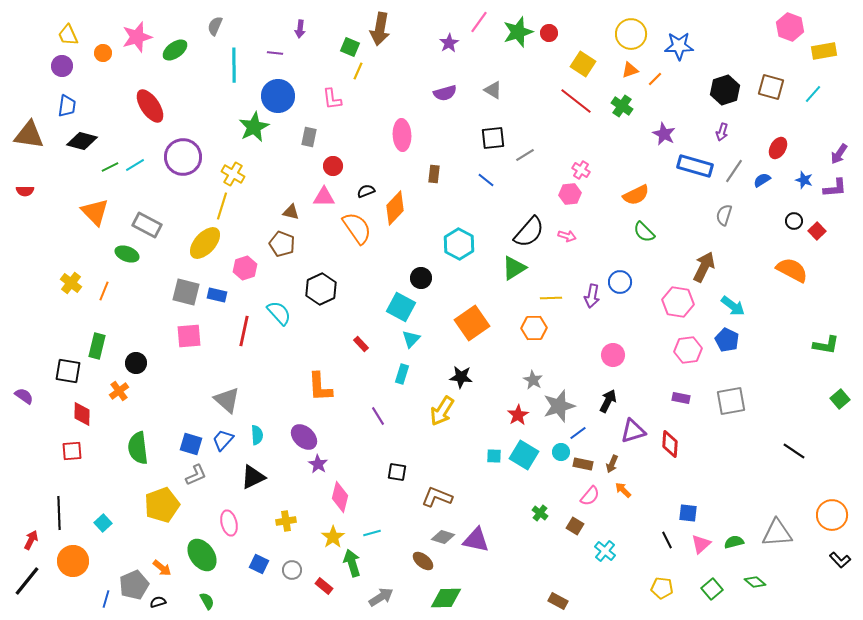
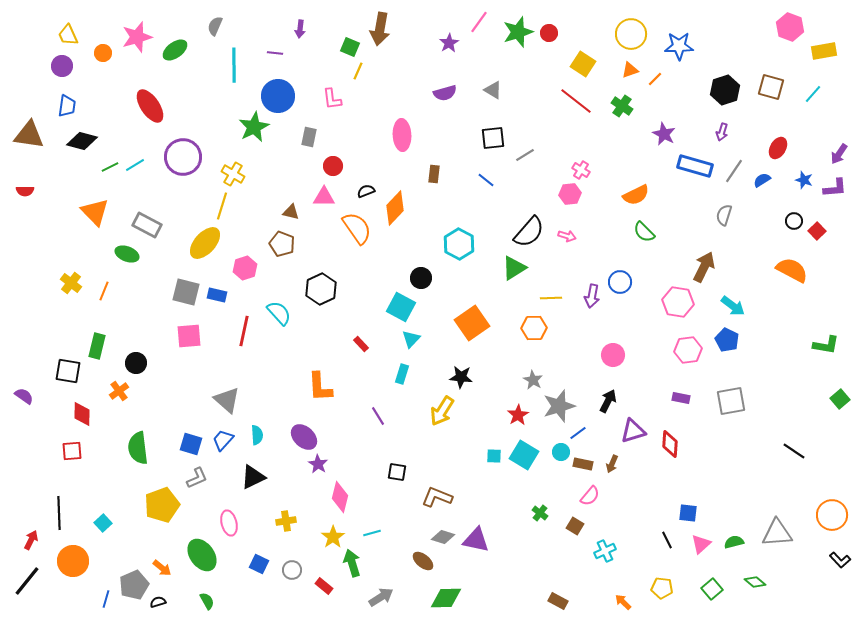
gray L-shape at (196, 475): moved 1 px right, 3 px down
orange arrow at (623, 490): moved 112 px down
cyan cross at (605, 551): rotated 25 degrees clockwise
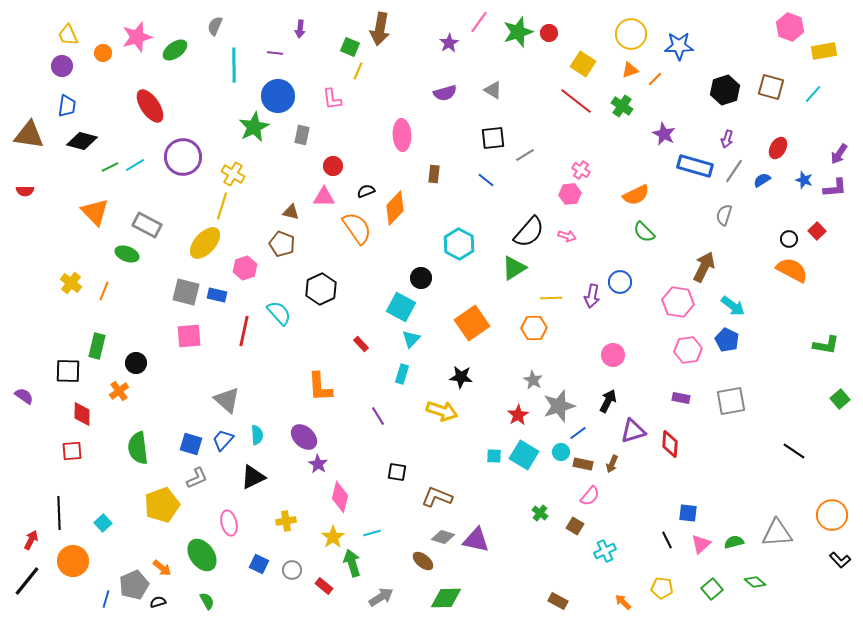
purple arrow at (722, 132): moved 5 px right, 7 px down
gray rectangle at (309, 137): moved 7 px left, 2 px up
black circle at (794, 221): moved 5 px left, 18 px down
black square at (68, 371): rotated 8 degrees counterclockwise
yellow arrow at (442, 411): rotated 104 degrees counterclockwise
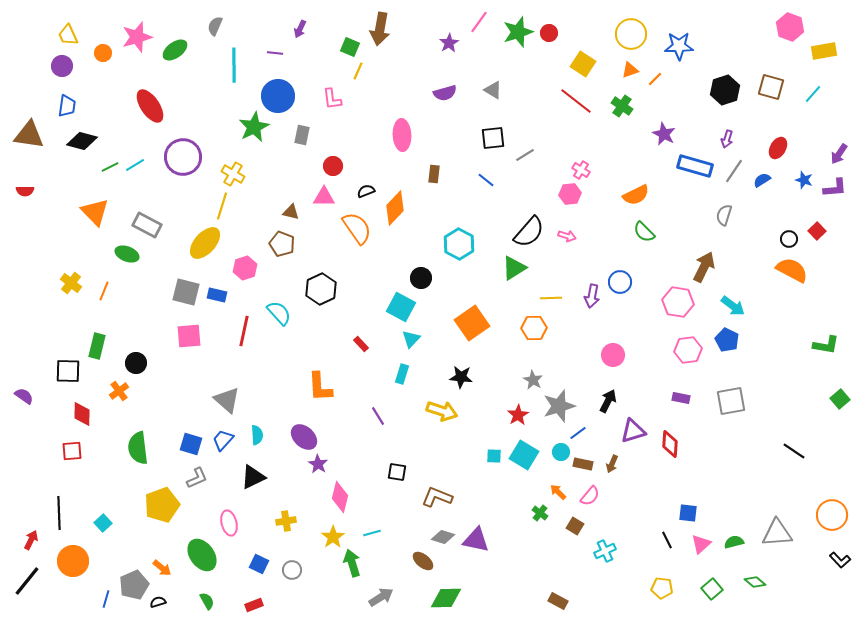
purple arrow at (300, 29): rotated 18 degrees clockwise
red rectangle at (324, 586): moved 70 px left, 19 px down; rotated 60 degrees counterclockwise
orange arrow at (623, 602): moved 65 px left, 110 px up
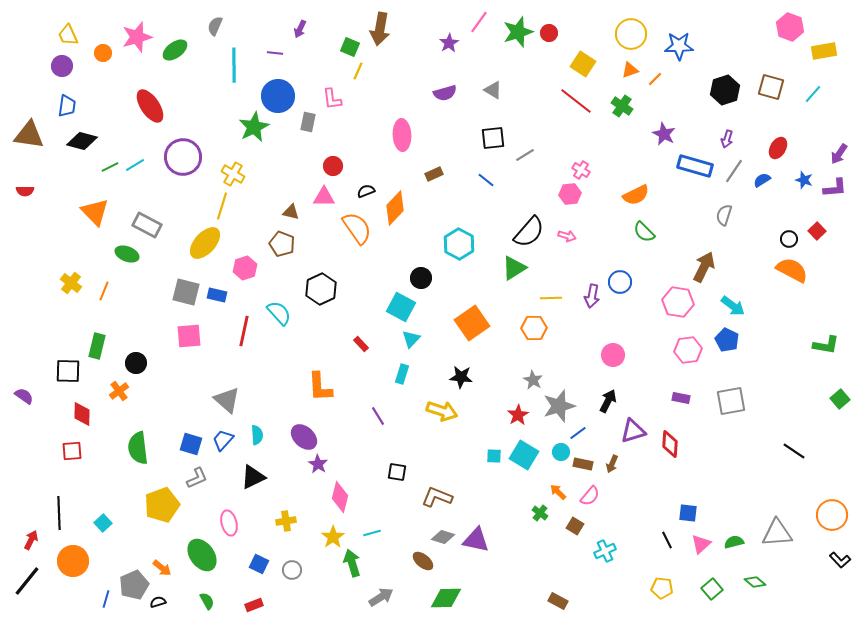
gray rectangle at (302, 135): moved 6 px right, 13 px up
brown rectangle at (434, 174): rotated 60 degrees clockwise
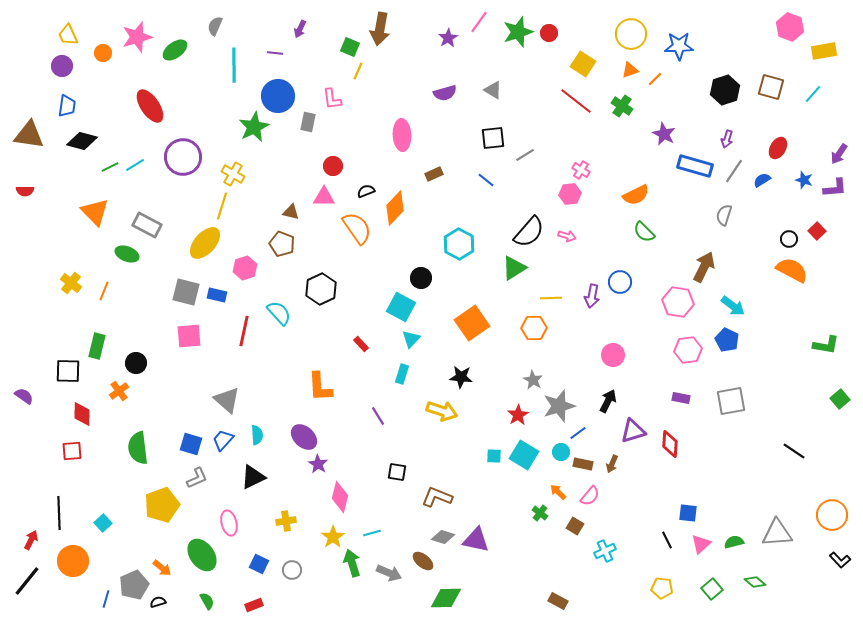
purple star at (449, 43): moved 1 px left, 5 px up
gray arrow at (381, 597): moved 8 px right, 24 px up; rotated 55 degrees clockwise
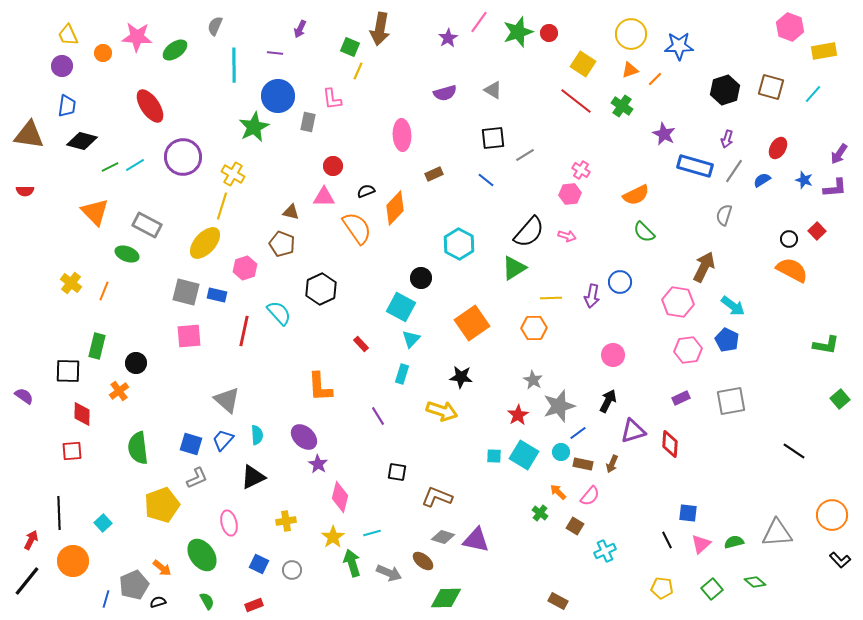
pink star at (137, 37): rotated 20 degrees clockwise
purple rectangle at (681, 398): rotated 36 degrees counterclockwise
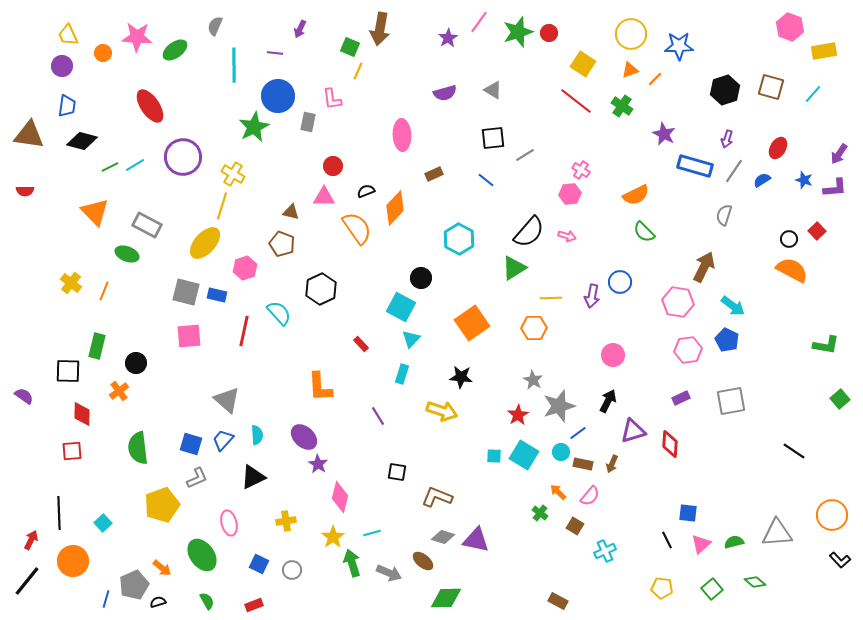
cyan hexagon at (459, 244): moved 5 px up
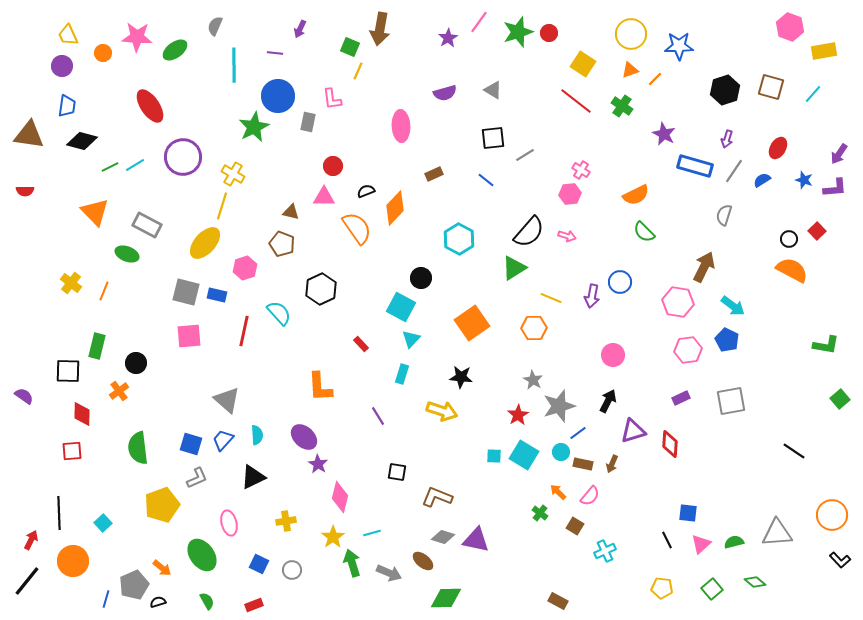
pink ellipse at (402, 135): moved 1 px left, 9 px up
yellow line at (551, 298): rotated 25 degrees clockwise
